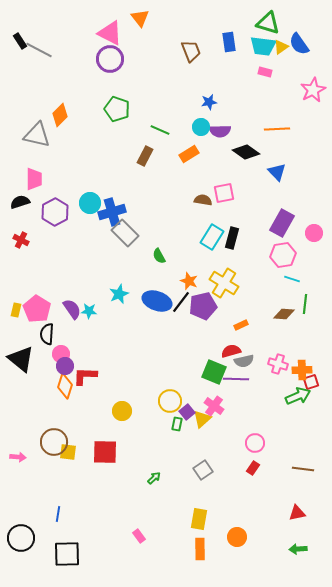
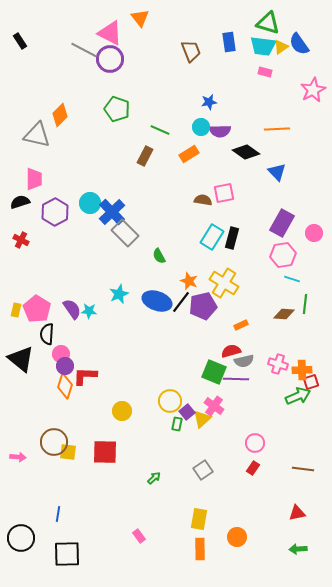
gray line at (39, 50): moved 45 px right
blue cross at (112, 212): rotated 28 degrees counterclockwise
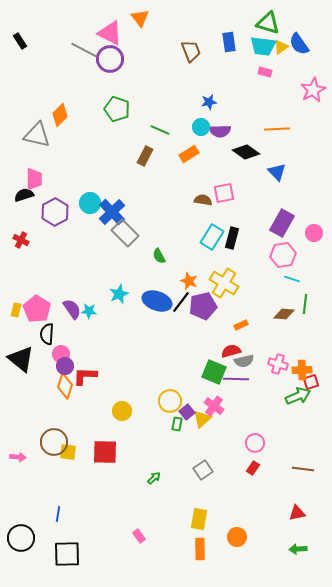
black semicircle at (20, 202): moved 4 px right, 7 px up
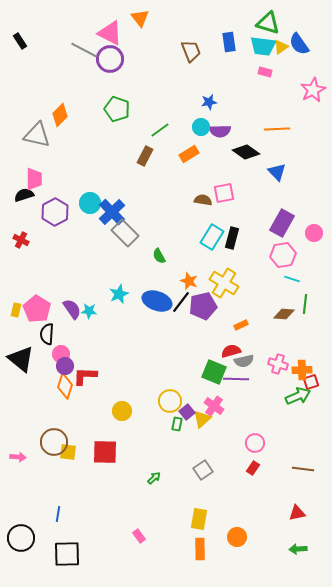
green line at (160, 130): rotated 60 degrees counterclockwise
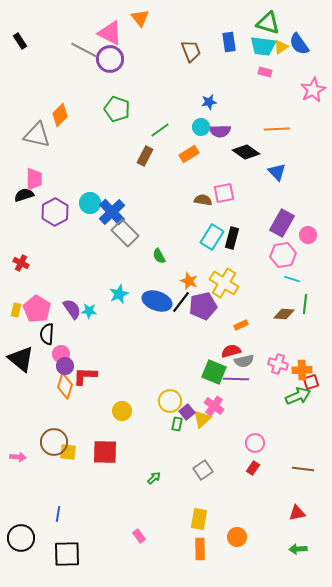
pink circle at (314, 233): moved 6 px left, 2 px down
red cross at (21, 240): moved 23 px down
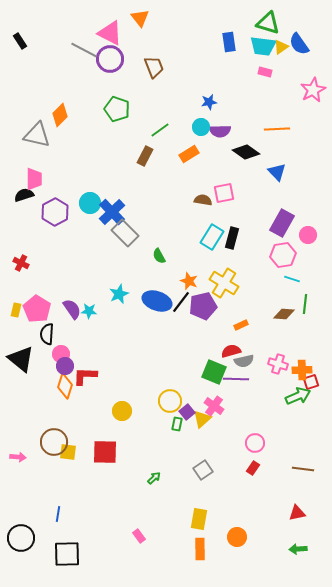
brown trapezoid at (191, 51): moved 37 px left, 16 px down
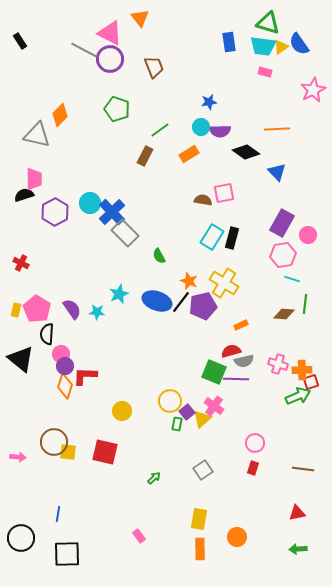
cyan star at (89, 311): moved 8 px right, 1 px down
red square at (105, 452): rotated 12 degrees clockwise
red rectangle at (253, 468): rotated 16 degrees counterclockwise
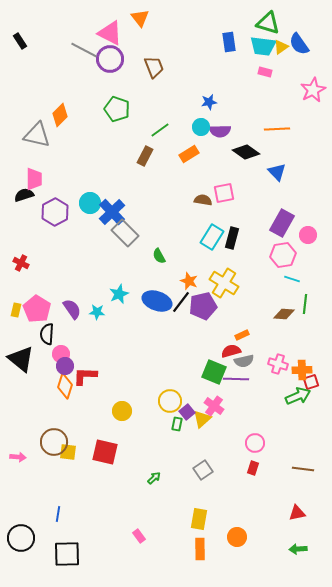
orange rectangle at (241, 325): moved 1 px right, 10 px down
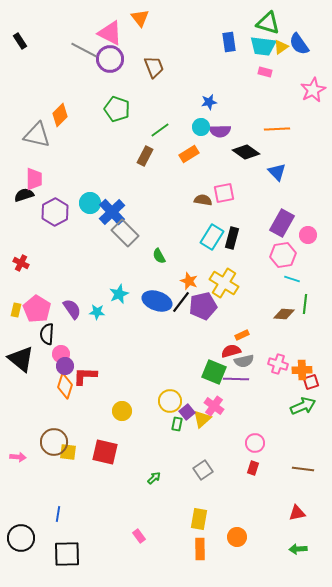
green arrow at (298, 396): moved 5 px right, 10 px down
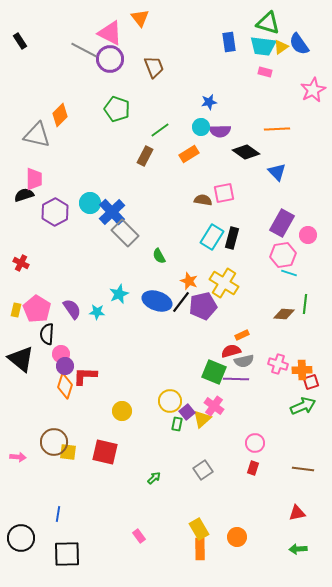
cyan line at (292, 279): moved 3 px left, 6 px up
yellow rectangle at (199, 519): moved 10 px down; rotated 40 degrees counterclockwise
